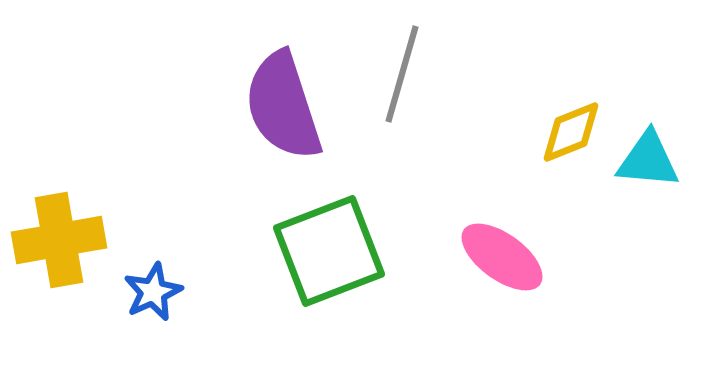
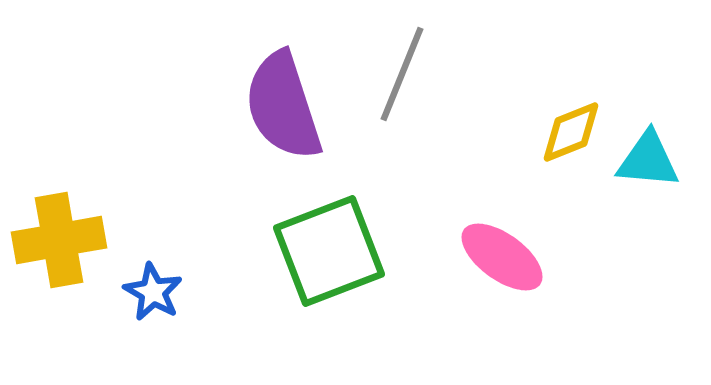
gray line: rotated 6 degrees clockwise
blue star: rotated 18 degrees counterclockwise
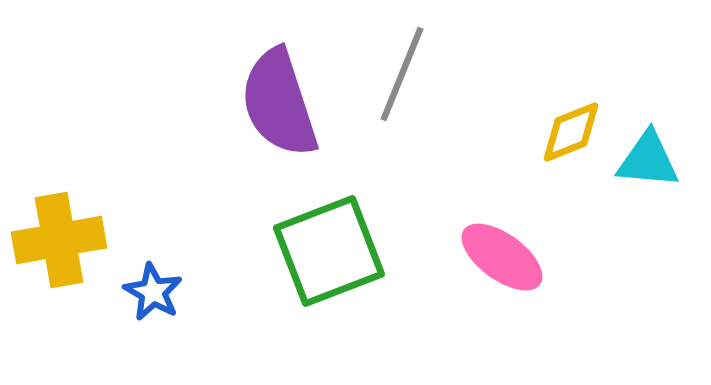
purple semicircle: moved 4 px left, 3 px up
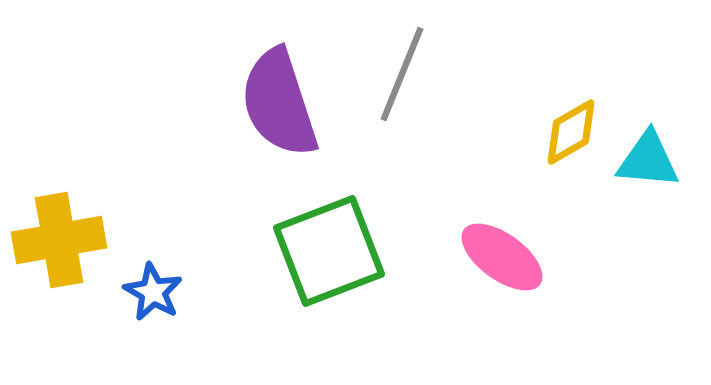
yellow diamond: rotated 8 degrees counterclockwise
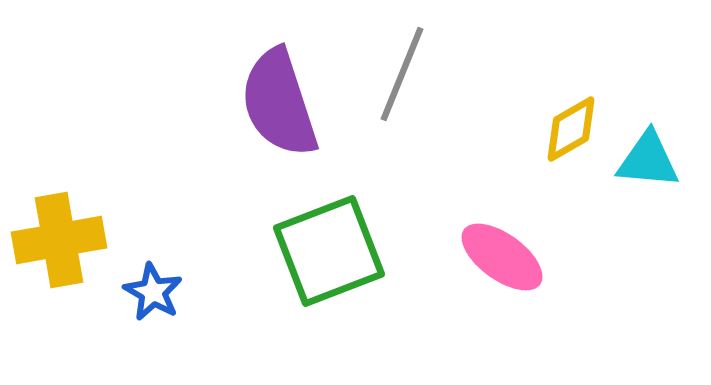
yellow diamond: moved 3 px up
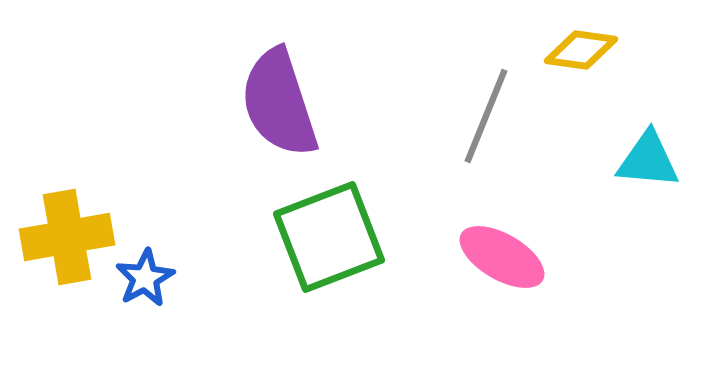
gray line: moved 84 px right, 42 px down
yellow diamond: moved 10 px right, 79 px up; rotated 38 degrees clockwise
yellow cross: moved 8 px right, 3 px up
green square: moved 14 px up
pink ellipse: rotated 6 degrees counterclockwise
blue star: moved 8 px left, 14 px up; rotated 14 degrees clockwise
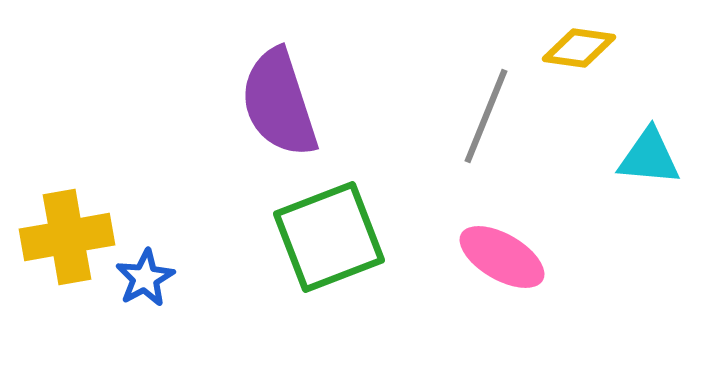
yellow diamond: moved 2 px left, 2 px up
cyan triangle: moved 1 px right, 3 px up
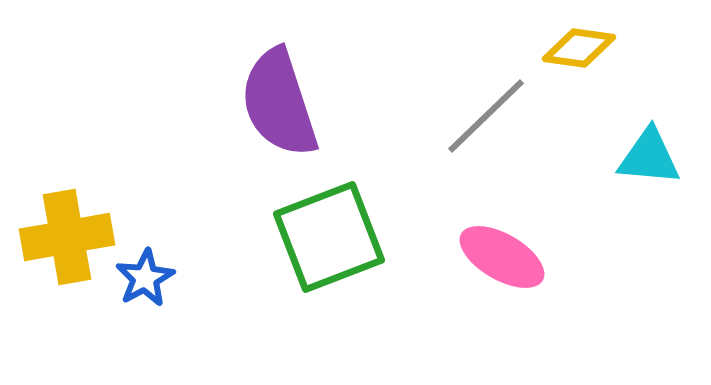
gray line: rotated 24 degrees clockwise
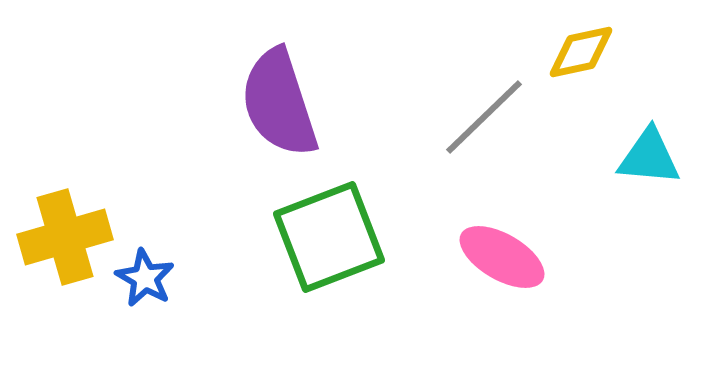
yellow diamond: moved 2 px right, 4 px down; rotated 20 degrees counterclockwise
gray line: moved 2 px left, 1 px down
yellow cross: moved 2 px left; rotated 6 degrees counterclockwise
blue star: rotated 14 degrees counterclockwise
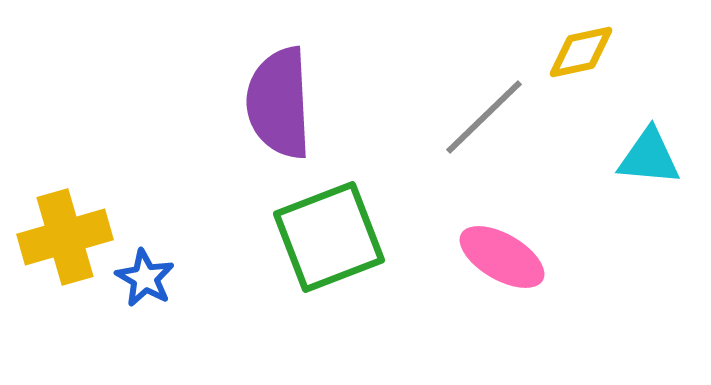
purple semicircle: rotated 15 degrees clockwise
